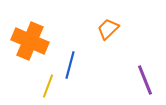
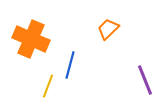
orange cross: moved 1 px right, 2 px up
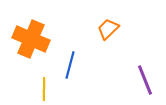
yellow line: moved 4 px left, 3 px down; rotated 20 degrees counterclockwise
